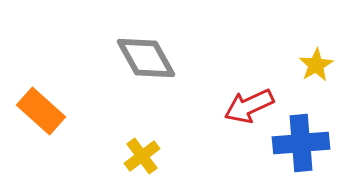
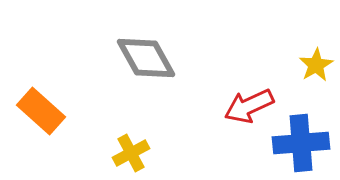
yellow cross: moved 11 px left, 3 px up; rotated 9 degrees clockwise
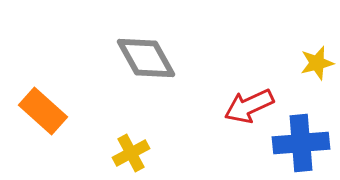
yellow star: moved 1 px right, 2 px up; rotated 16 degrees clockwise
orange rectangle: moved 2 px right
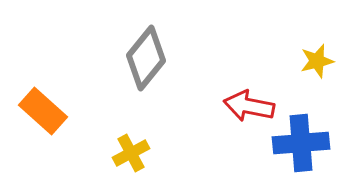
gray diamond: rotated 68 degrees clockwise
yellow star: moved 2 px up
red arrow: rotated 36 degrees clockwise
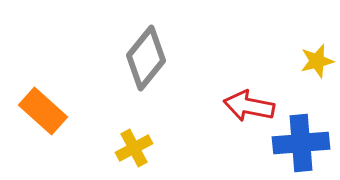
yellow cross: moved 3 px right, 5 px up
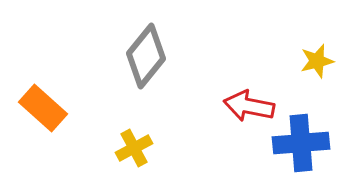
gray diamond: moved 2 px up
orange rectangle: moved 3 px up
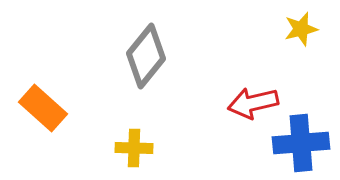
yellow star: moved 16 px left, 32 px up
red arrow: moved 4 px right, 3 px up; rotated 24 degrees counterclockwise
yellow cross: rotated 30 degrees clockwise
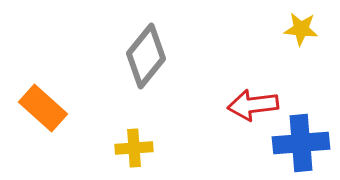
yellow star: rotated 20 degrees clockwise
red arrow: moved 2 px down; rotated 6 degrees clockwise
yellow cross: rotated 6 degrees counterclockwise
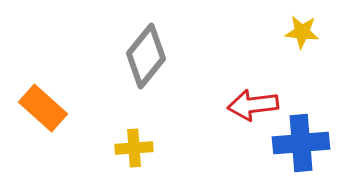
yellow star: moved 1 px right, 3 px down
